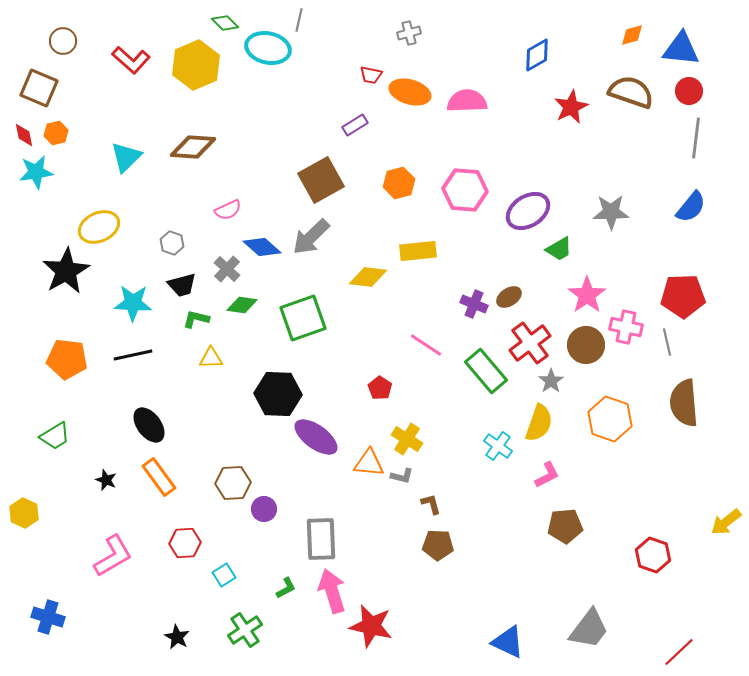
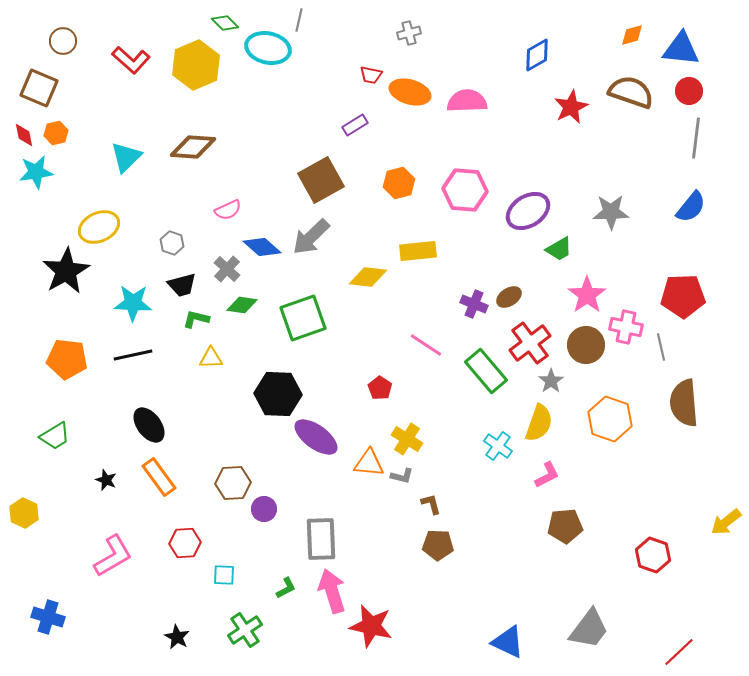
gray line at (667, 342): moved 6 px left, 5 px down
cyan square at (224, 575): rotated 35 degrees clockwise
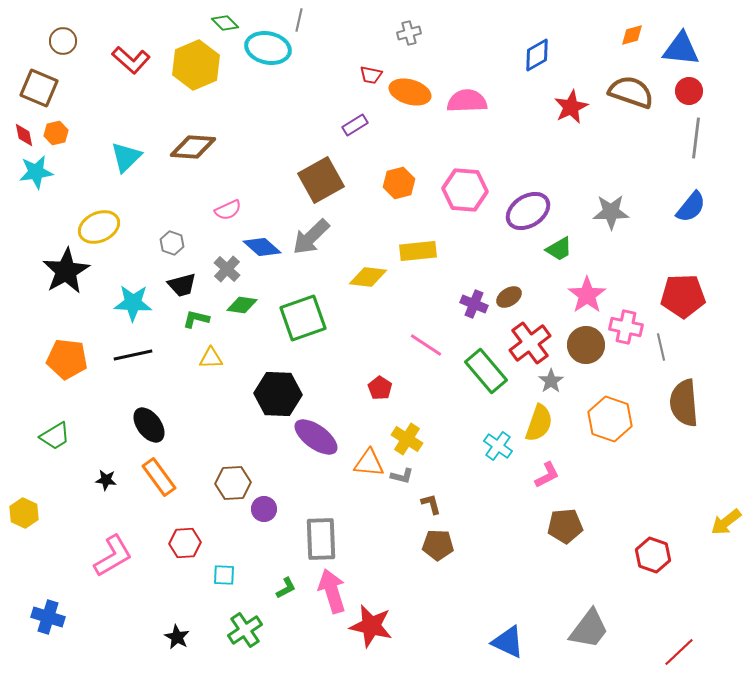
black star at (106, 480): rotated 15 degrees counterclockwise
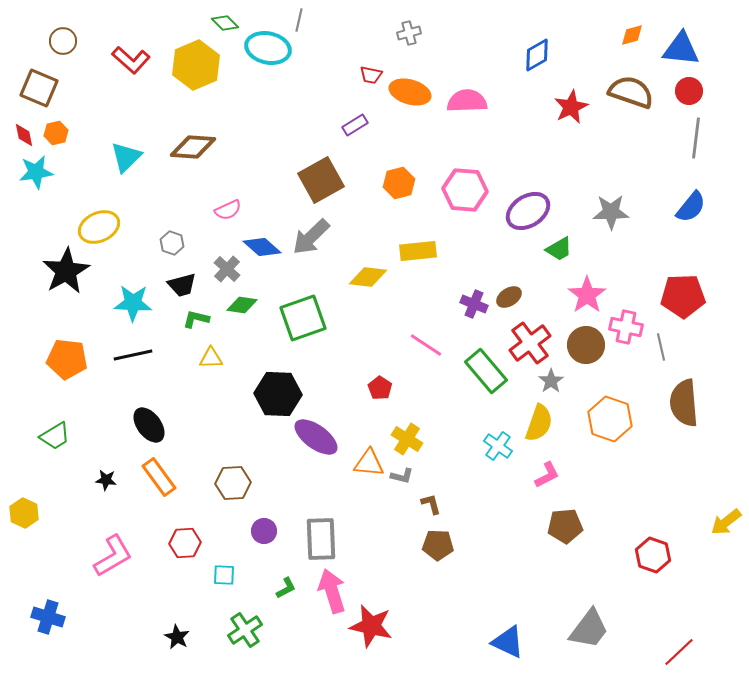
purple circle at (264, 509): moved 22 px down
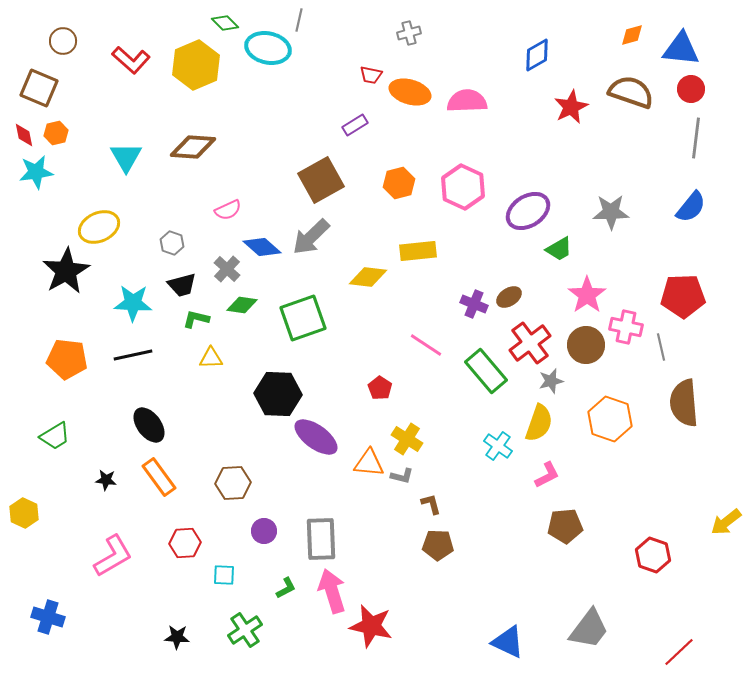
red circle at (689, 91): moved 2 px right, 2 px up
cyan triangle at (126, 157): rotated 16 degrees counterclockwise
pink hexagon at (465, 190): moved 2 px left, 3 px up; rotated 21 degrees clockwise
gray star at (551, 381): rotated 20 degrees clockwise
black star at (177, 637): rotated 25 degrees counterclockwise
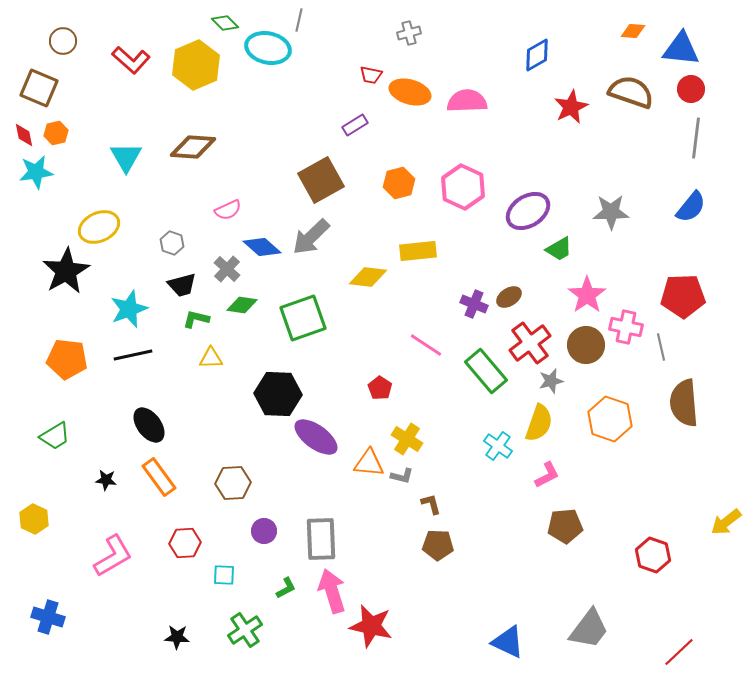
orange diamond at (632, 35): moved 1 px right, 4 px up; rotated 20 degrees clockwise
cyan star at (133, 303): moved 4 px left, 6 px down; rotated 24 degrees counterclockwise
yellow hexagon at (24, 513): moved 10 px right, 6 px down
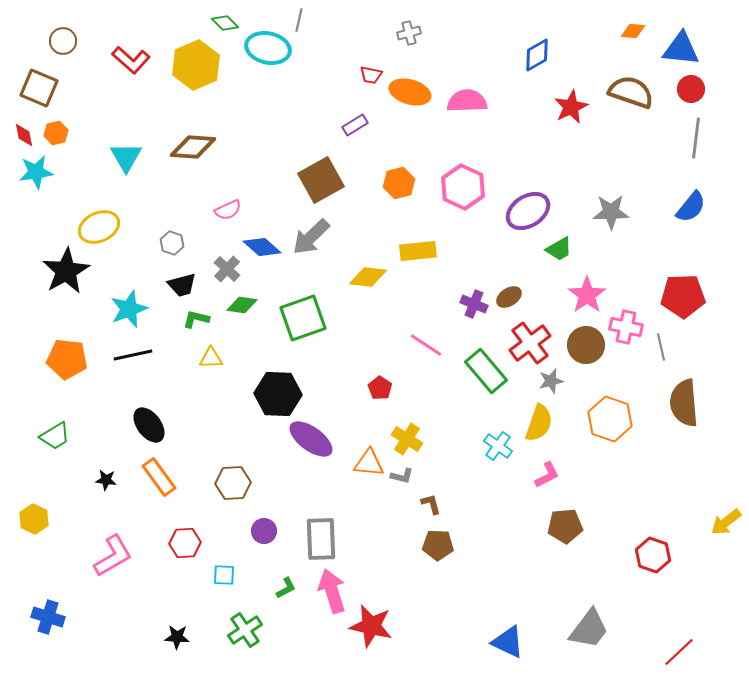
purple ellipse at (316, 437): moved 5 px left, 2 px down
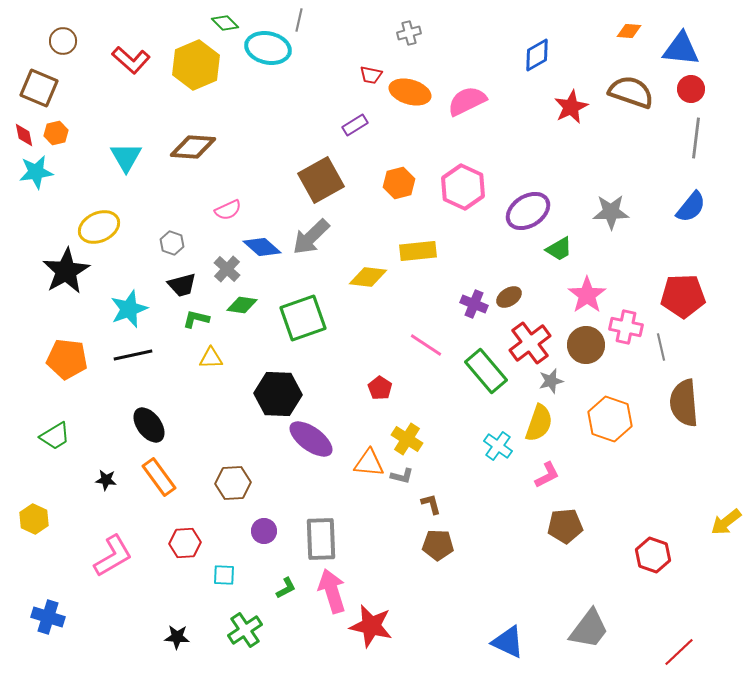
orange diamond at (633, 31): moved 4 px left
pink semicircle at (467, 101): rotated 24 degrees counterclockwise
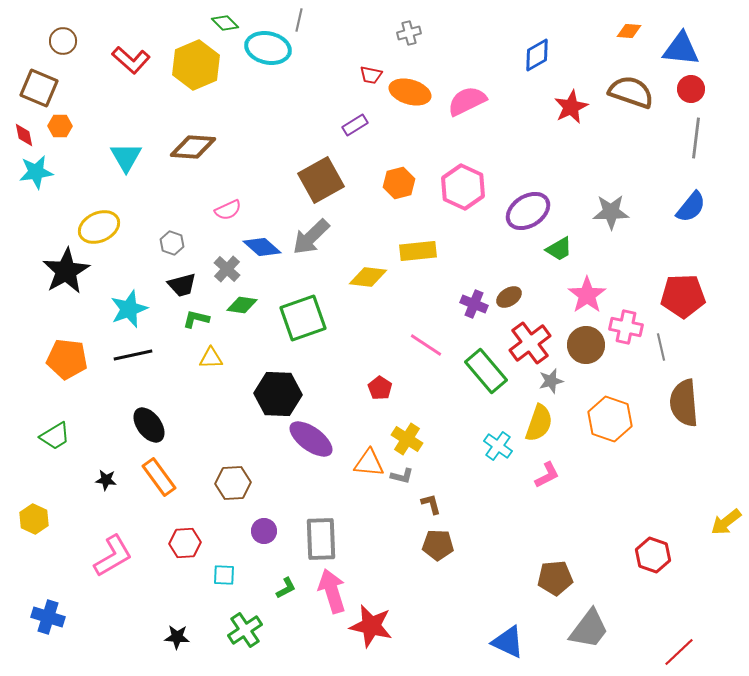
orange hexagon at (56, 133): moved 4 px right, 7 px up; rotated 15 degrees clockwise
brown pentagon at (565, 526): moved 10 px left, 52 px down
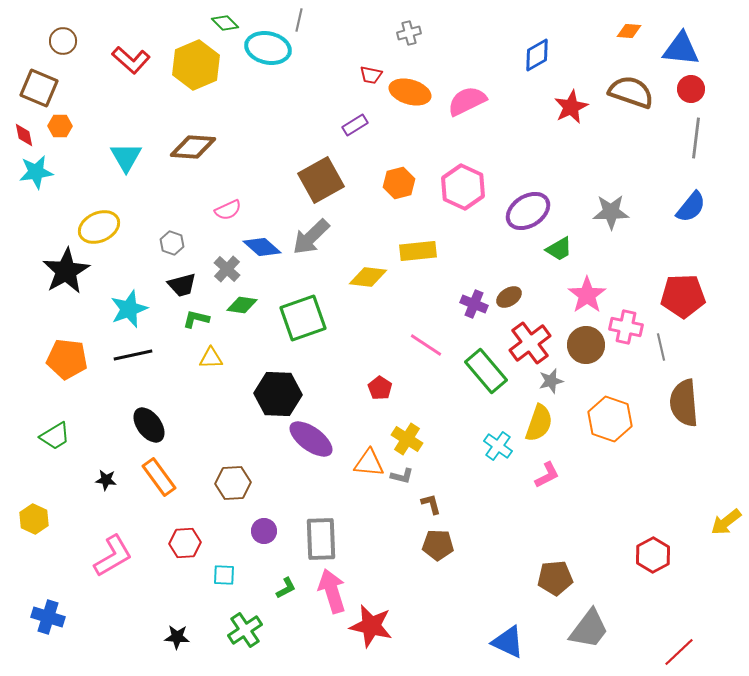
red hexagon at (653, 555): rotated 12 degrees clockwise
